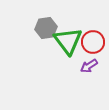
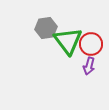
red circle: moved 2 px left, 2 px down
purple arrow: rotated 42 degrees counterclockwise
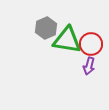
gray hexagon: rotated 15 degrees counterclockwise
green triangle: moved 1 px left, 1 px up; rotated 44 degrees counterclockwise
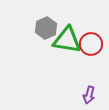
purple arrow: moved 29 px down
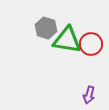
gray hexagon: rotated 20 degrees counterclockwise
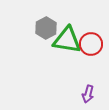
gray hexagon: rotated 15 degrees clockwise
purple arrow: moved 1 px left, 1 px up
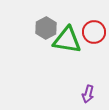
red circle: moved 3 px right, 12 px up
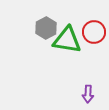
purple arrow: rotated 12 degrees counterclockwise
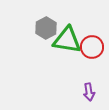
red circle: moved 2 px left, 15 px down
purple arrow: moved 1 px right, 2 px up; rotated 12 degrees counterclockwise
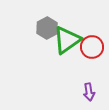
gray hexagon: moved 1 px right
green triangle: rotated 44 degrees counterclockwise
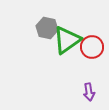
gray hexagon: rotated 20 degrees counterclockwise
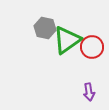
gray hexagon: moved 2 px left
